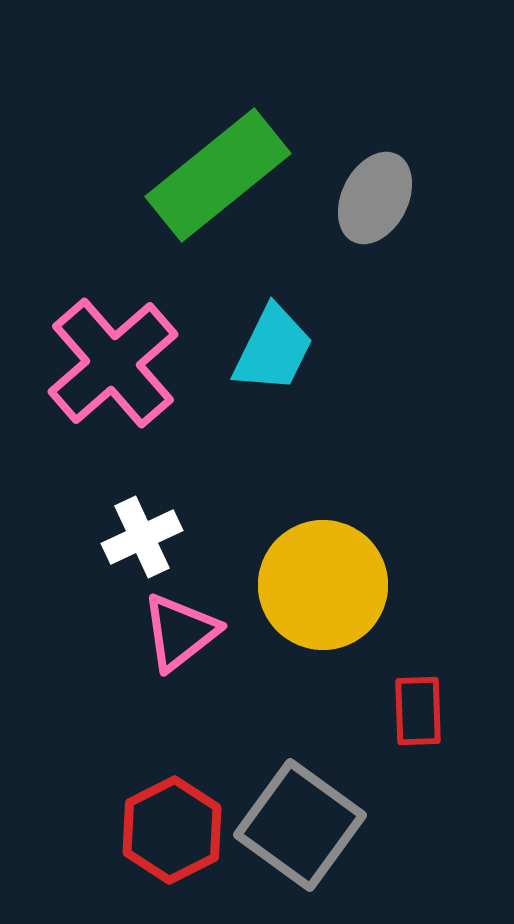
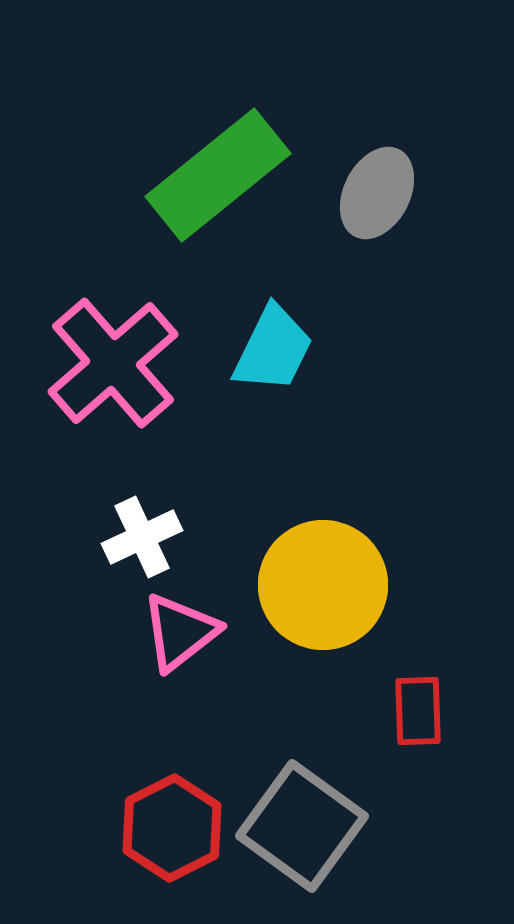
gray ellipse: moved 2 px right, 5 px up
gray square: moved 2 px right, 1 px down
red hexagon: moved 2 px up
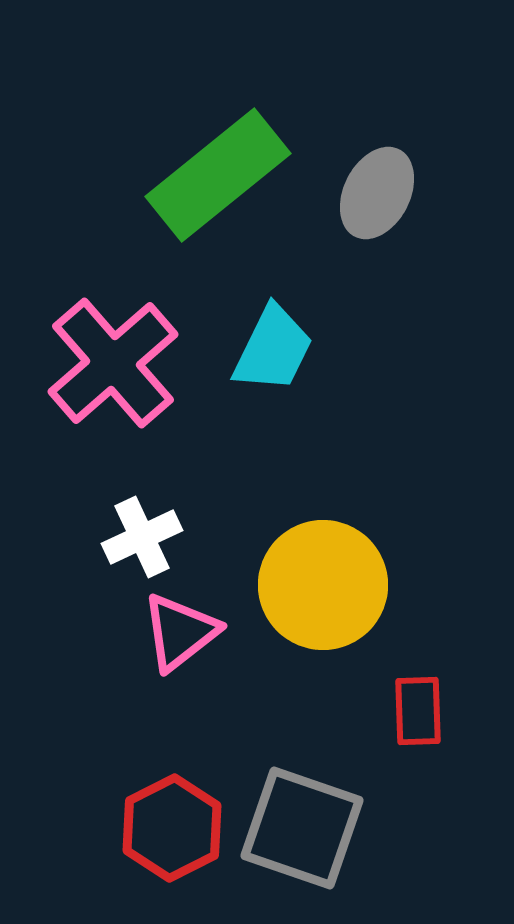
gray square: moved 2 px down; rotated 17 degrees counterclockwise
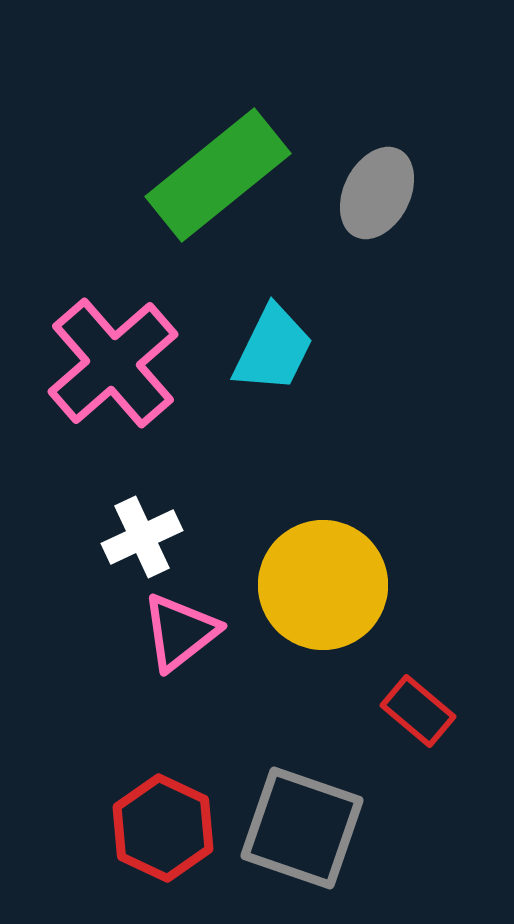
red rectangle: rotated 48 degrees counterclockwise
red hexagon: moved 9 px left; rotated 8 degrees counterclockwise
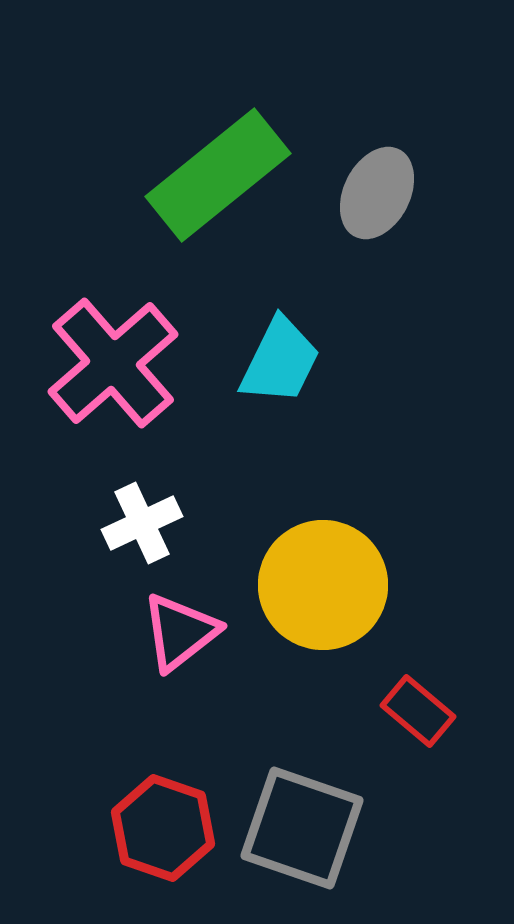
cyan trapezoid: moved 7 px right, 12 px down
white cross: moved 14 px up
red hexagon: rotated 6 degrees counterclockwise
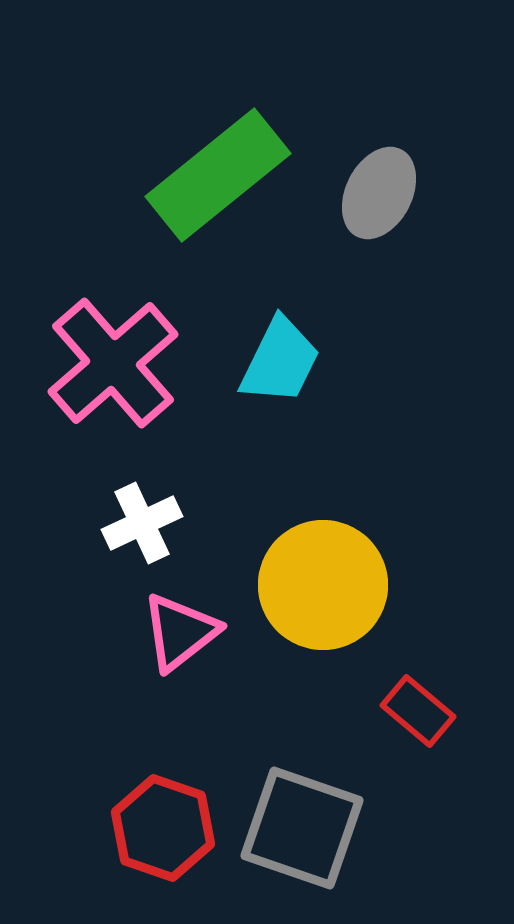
gray ellipse: moved 2 px right
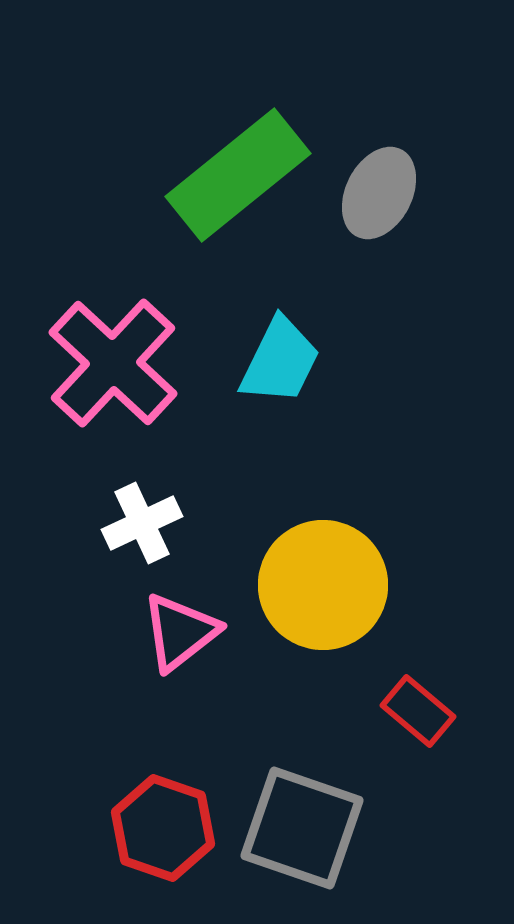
green rectangle: moved 20 px right
pink cross: rotated 6 degrees counterclockwise
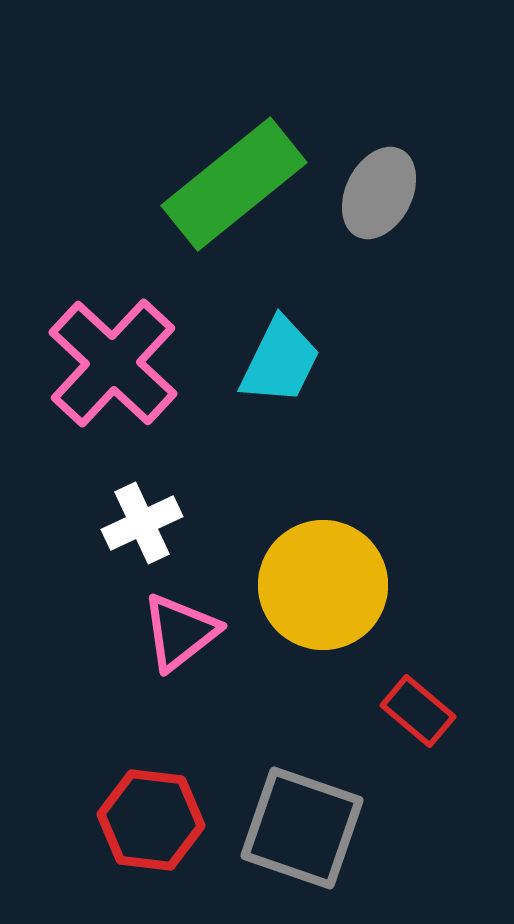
green rectangle: moved 4 px left, 9 px down
red hexagon: moved 12 px left, 8 px up; rotated 12 degrees counterclockwise
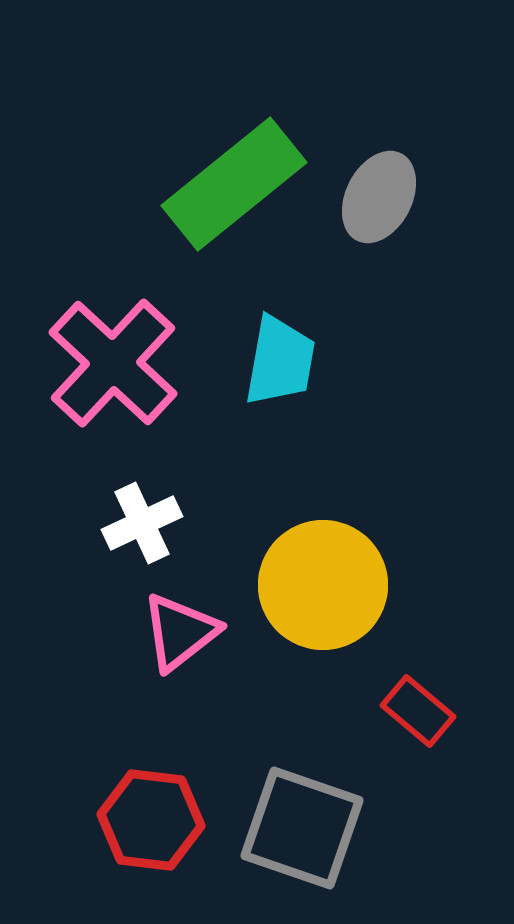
gray ellipse: moved 4 px down
cyan trapezoid: rotated 16 degrees counterclockwise
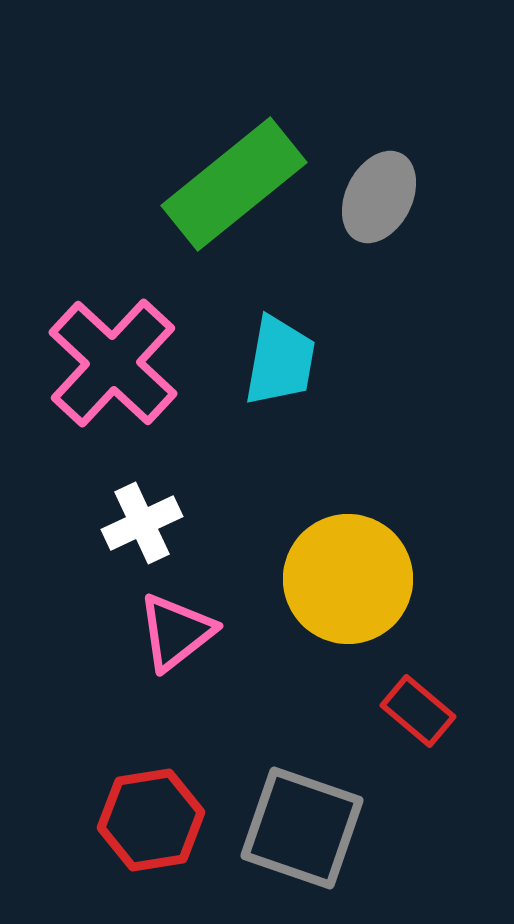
yellow circle: moved 25 px right, 6 px up
pink triangle: moved 4 px left
red hexagon: rotated 16 degrees counterclockwise
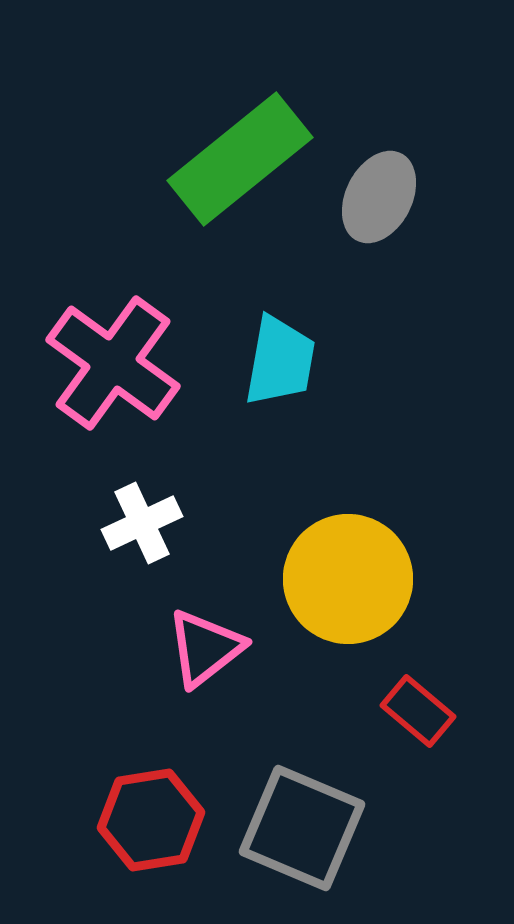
green rectangle: moved 6 px right, 25 px up
pink cross: rotated 7 degrees counterclockwise
pink triangle: moved 29 px right, 16 px down
gray square: rotated 4 degrees clockwise
